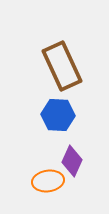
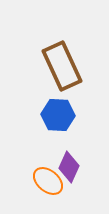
purple diamond: moved 3 px left, 6 px down
orange ellipse: rotated 48 degrees clockwise
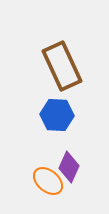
blue hexagon: moved 1 px left
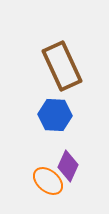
blue hexagon: moved 2 px left
purple diamond: moved 1 px left, 1 px up
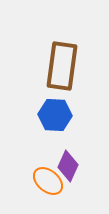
brown rectangle: rotated 33 degrees clockwise
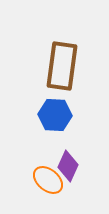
orange ellipse: moved 1 px up
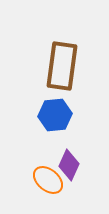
blue hexagon: rotated 8 degrees counterclockwise
purple diamond: moved 1 px right, 1 px up
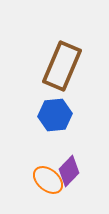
brown rectangle: rotated 15 degrees clockwise
purple diamond: moved 6 px down; rotated 20 degrees clockwise
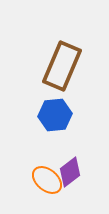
purple diamond: moved 1 px right, 1 px down; rotated 8 degrees clockwise
orange ellipse: moved 1 px left
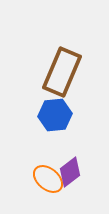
brown rectangle: moved 6 px down
orange ellipse: moved 1 px right, 1 px up
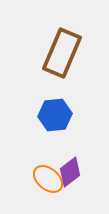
brown rectangle: moved 19 px up
